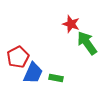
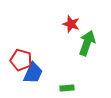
green arrow: rotated 55 degrees clockwise
red pentagon: moved 3 px right, 3 px down; rotated 30 degrees counterclockwise
green rectangle: moved 11 px right, 10 px down; rotated 16 degrees counterclockwise
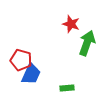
blue trapezoid: moved 2 px left, 1 px down
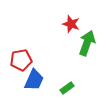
red pentagon: rotated 25 degrees counterclockwise
blue trapezoid: moved 3 px right, 6 px down
green rectangle: rotated 32 degrees counterclockwise
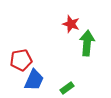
green arrow: rotated 15 degrees counterclockwise
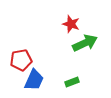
green arrow: moved 2 px left; rotated 60 degrees clockwise
green rectangle: moved 5 px right, 6 px up; rotated 16 degrees clockwise
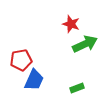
green arrow: moved 1 px down
green rectangle: moved 5 px right, 6 px down
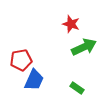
green arrow: moved 1 px left, 3 px down
green rectangle: rotated 56 degrees clockwise
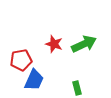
red star: moved 17 px left, 20 px down
green arrow: moved 3 px up
green rectangle: rotated 40 degrees clockwise
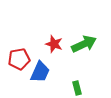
red pentagon: moved 2 px left, 1 px up
blue trapezoid: moved 6 px right, 8 px up
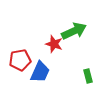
green arrow: moved 10 px left, 13 px up
red pentagon: moved 1 px right, 1 px down
green rectangle: moved 11 px right, 12 px up
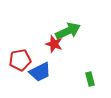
green arrow: moved 6 px left
blue trapezoid: rotated 40 degrees clockwise
green rectangle: moved 2 px right, 3 px down
